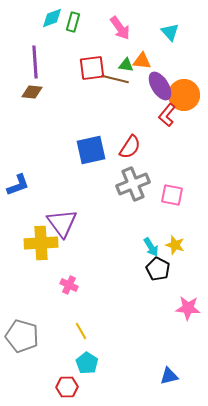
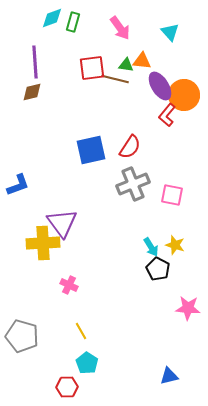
brown diamond: rotated 20 degrees counterclockwise
yellow cross: moved 2 px right
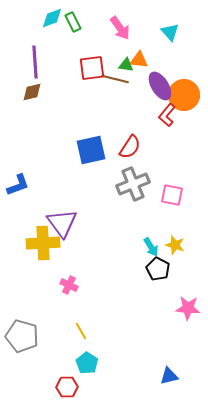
green rectangle: rotated 42 degrees counterclockwise
orange triangle: moved 3 px left, 1 px up
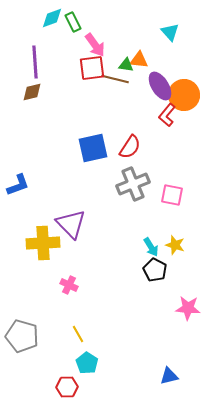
pink arrow: moved 25 px left, 17 px down
blue square: moved 2 px right, 2 px up
purple triangle: moved 9 px right, 1 px down; rotated 8 degrees counterclockwise
black pentagon: moved 3 px left, 1 px down
yellow line: moved 3 px left, 3 px down
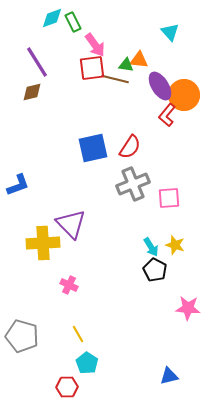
purple line: moved 2 px right; rotated 28 degrees counterclockwise
pink square: moved 3 px left, 3 px down; rotated 15 degrees counterclockwise
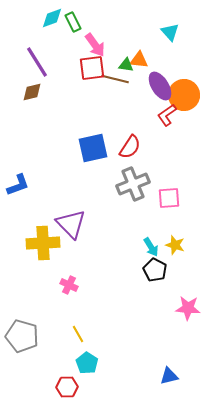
red L-shape: rotated 15 degrees clockwise
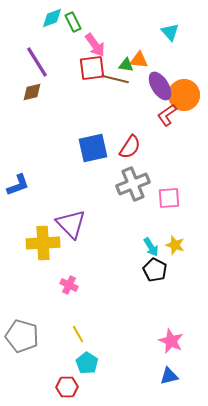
pink star: moved 17 px left, 33 px down; rotated 20 degrees clockwise
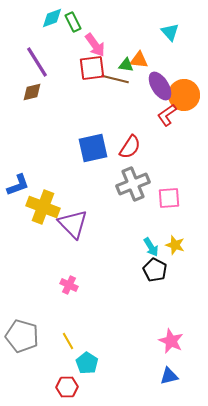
purple triangle: moved 2 px right
yellow cross: moved 36 px up; rotated 24 degrees clockwise
yellow line: moved 10 px left, 7 px down
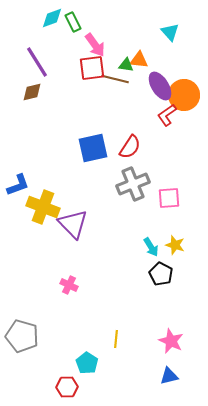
black pentagon: moved 6 px right, 4 px down
yellow line: moved 48 px right, 2 px up; rotated 36 degrees clockwise
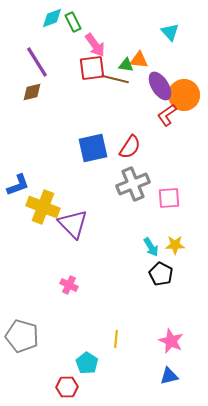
yellow star: rotated 18 degrees counterclockwise
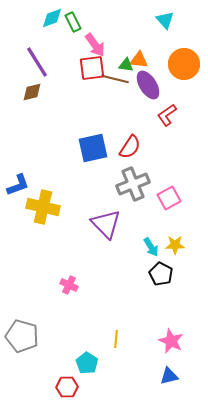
cyan triangle: moved 5 px left, 12 px up
purple ellipse: moved 12 px left, 1 px up
orange circle: moved 31 px up
pink square: rotated 25 degrees counterclockwise
yellow cross: rotated 8 degrees counterclockwise
purple triangle: moved 33 px right
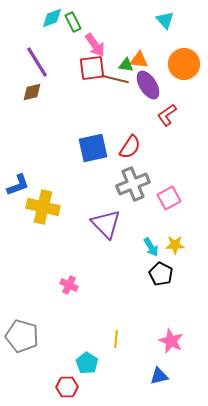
blue triangle: moved 10 px left
